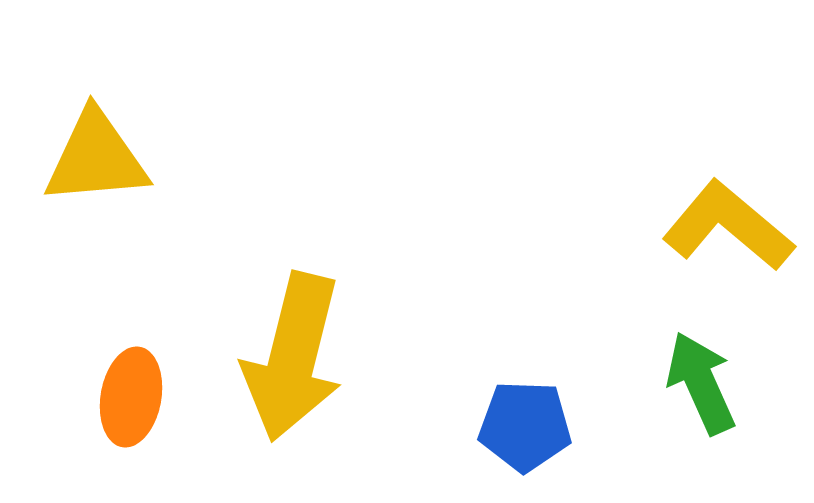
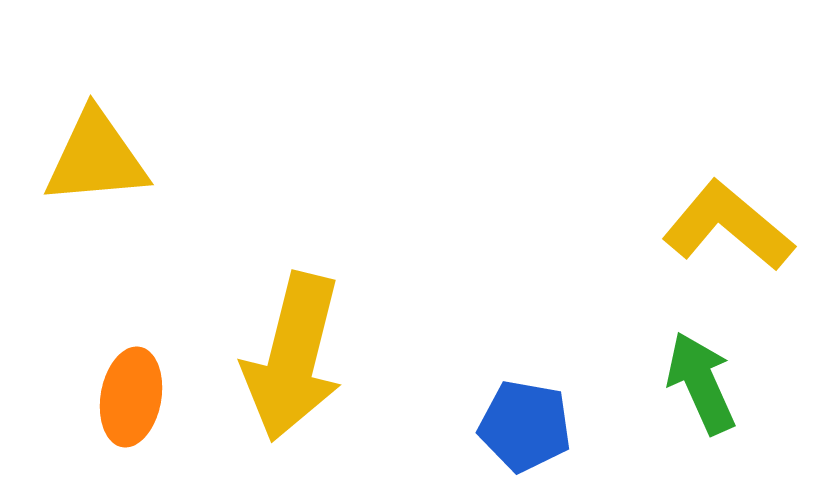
blue pentagon: rotated 8 degrees clockwise
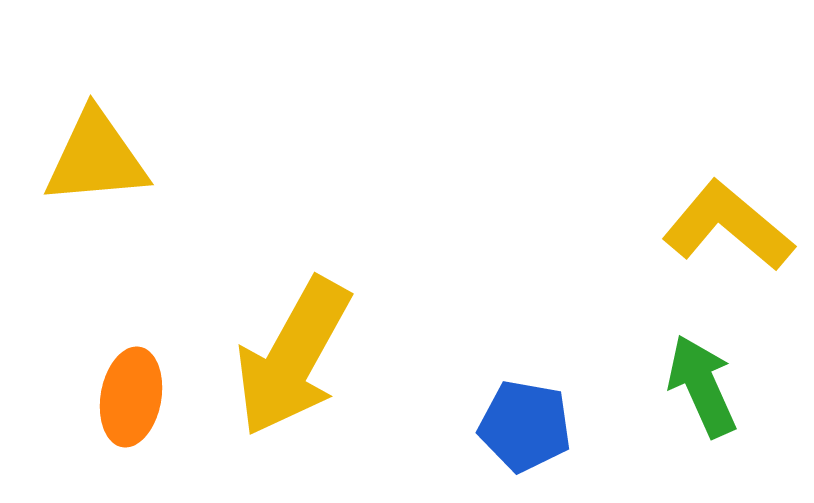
yellow arrow: rotated 15 degrees clockwise
green arrow: moved 1 px right, 3 px down
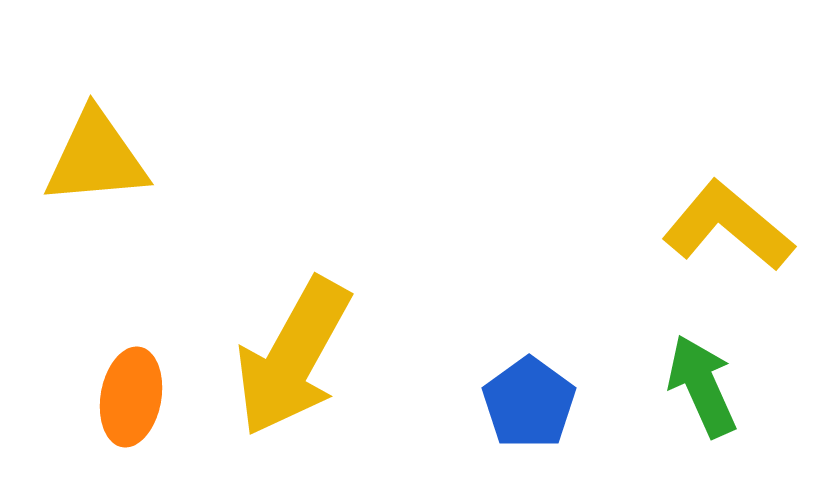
blue pentagon: moved 4 px right, 23 px up; rotated 26 degrees clockwise
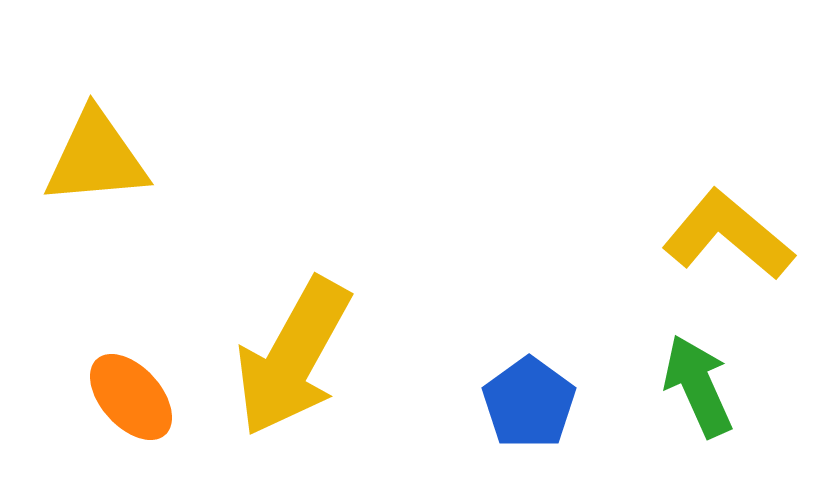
yellow L-shape: moved 9 px down
green arrow: moved 4 px left
orange ellipse: rotated 52 degrees counterclockwise
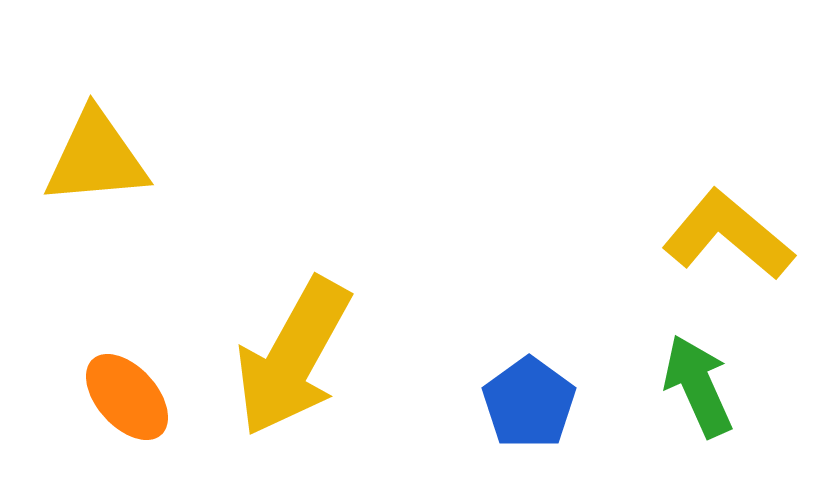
orange ellipse: moved 4 px left
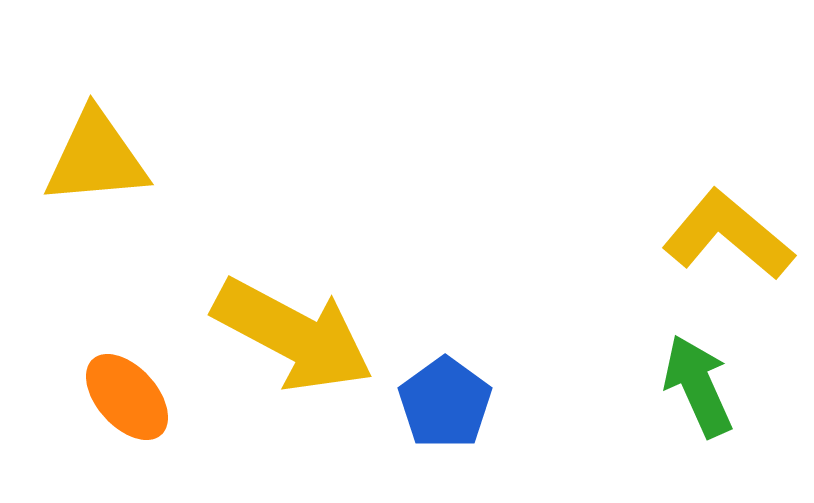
yellow arrow: moved 22 px up; rotated 91 degrees counterclockwise
blue pentagon: moved 84 px left
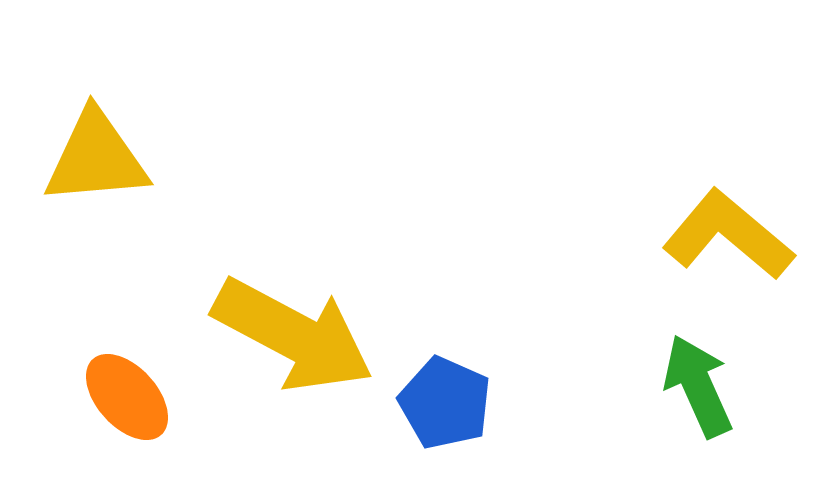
blue pentagon: rotated 12 degrees counterclockwise
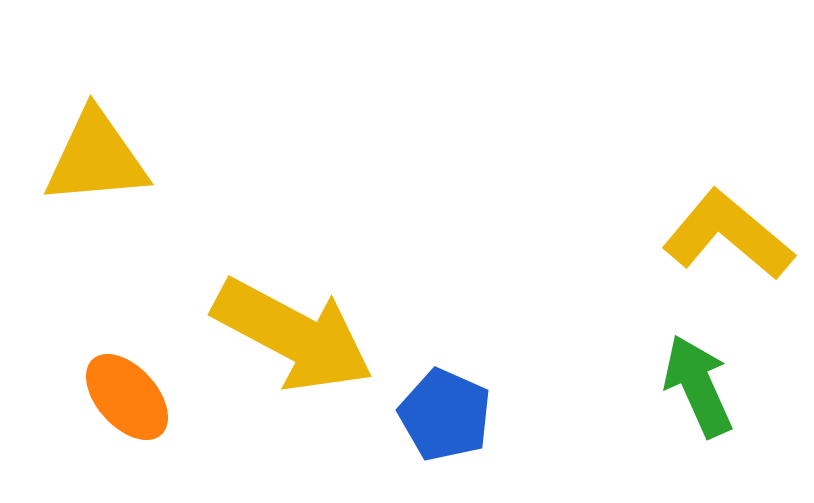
blue pentagon: moved 12 px down
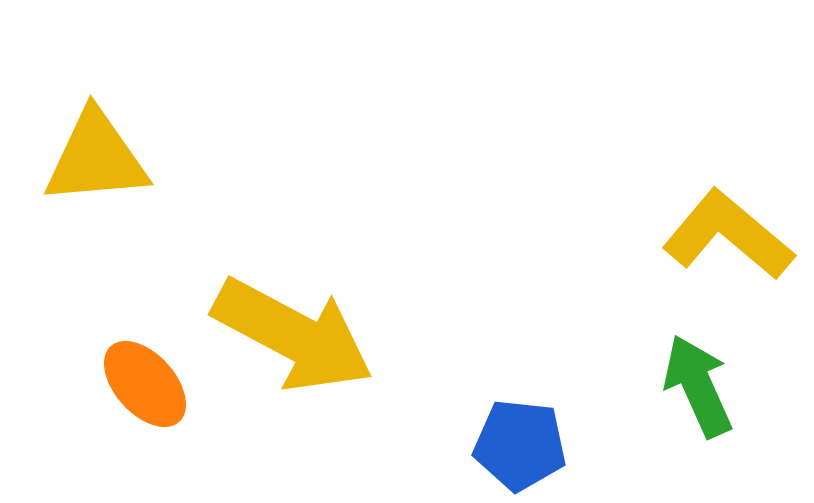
orange ellipse: moved 18 px right, 13 px up
blue pentagon: moved 75 px right, 30 px down; rotated 18 degrees counterclockwise
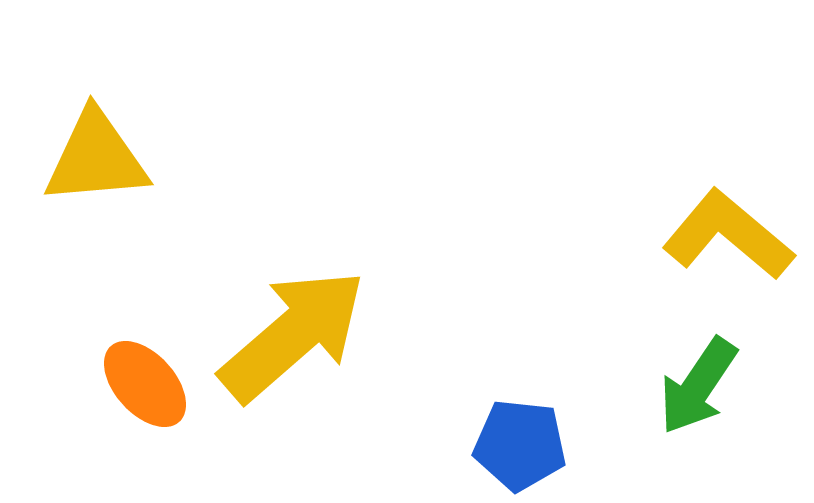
yellow arrow: rotated 69 degrees counterclockwise
green arrow: rotated 122 degrees counterclockwise
